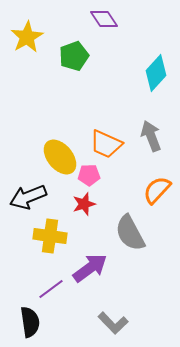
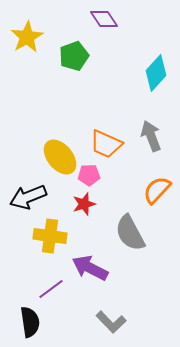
purple arrow: rotated 117 degrees counterclockwise
gray L-shape: moved 2 px left, 1 px up
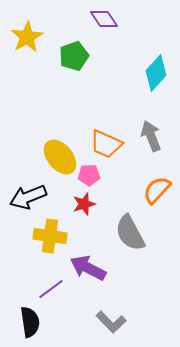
purple arrow: moved 2 px left
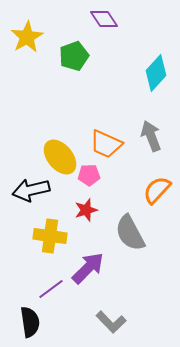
black arrow: moved 3 px right, 7 px up; rotated 9 degrees clockwise
red star: moved 2 px right, 6 px down
purple arrow: rotated 108 degrees clockwise
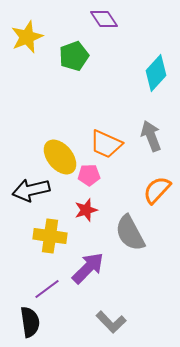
yellow star: rotated 8 degrees clockwise
purple line: moved 4 px left
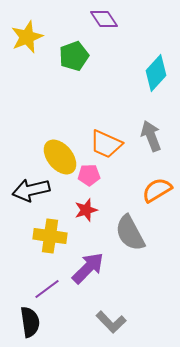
orange semicircle: rotated 16 degrees clockwise
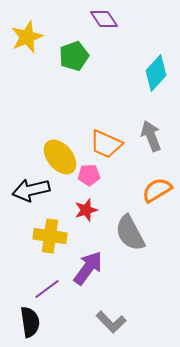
purple arrow: rotated 9 degrees counterclockwise
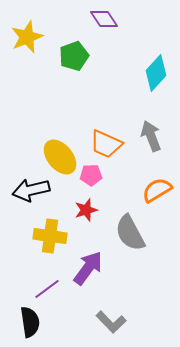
pink pentagon: moved 2 px right
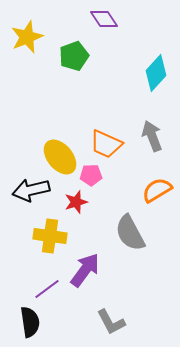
gray arrow: moved 1 px right
red star: moved 10 px left, 8 px up
purple arrow: moved 3 px left, 2 px down
gray L-shape: rotated 16 degrees clockwise
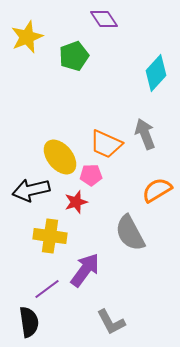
gray arrow: moved 7 px left, 2 px up
black semicircle: moved 1 px left
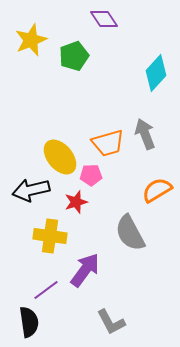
yellow star: moved 4 px right, 3 px down
orange trapezoid: moved 2 px right, 1 px up; rotated 40 degrees counterclockwise
purple line: moved 1 px left, 1 px down
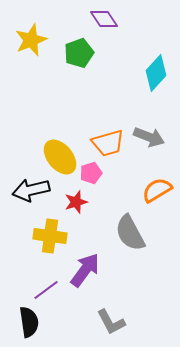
green pentagon: moved 5 px right, 3 px up
gray arrow: moved 4 px right, 3 px down; rotated 132 degrees clockwise
pink pentagon: moved 2 px up; rotated 15 degrees counterclockwise
